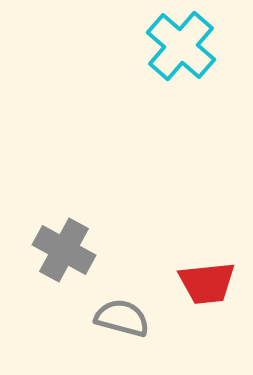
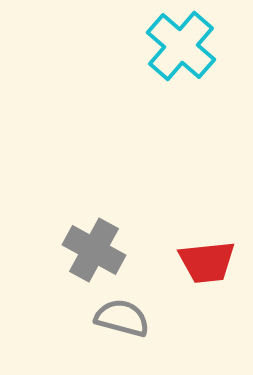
gray cross: moved 30 px right
red trapezoid: moved 21 px up
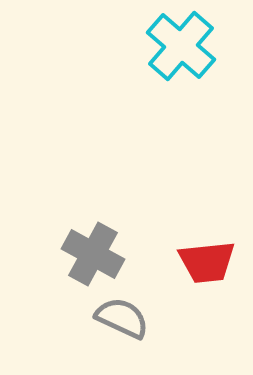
gray cross: moved 1 px left, 4 px down
gray semicircle: rotated 10 degrees clockwise
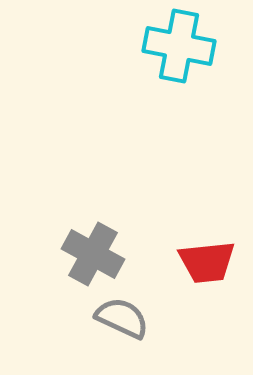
cyan cross: moved 2 px left; rotated 30 degrees counterclockwise
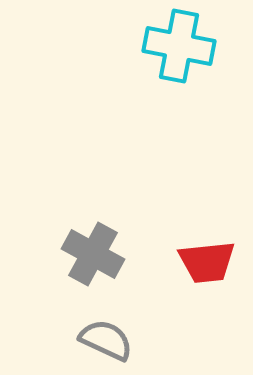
gray semicircle: moved 16 px left, 22 px down
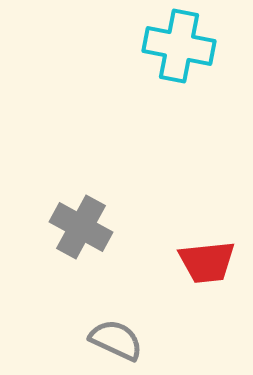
gray cross: moved 12 px left, 27 px up
gray semicircle: moved 10 px right
